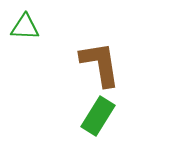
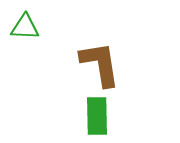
green rectangle: moved 1 px left; rotated 33 degrees counterclockwise
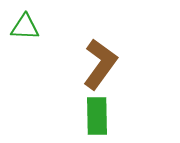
brown L-shape: rotated 45 degrees clockwise
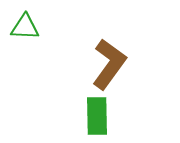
brown L-shape: moved 9 px right
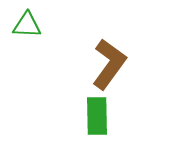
green triangle: moved 2 px right, 2 px up
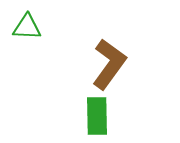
green triangle: moved 2 px down
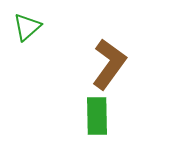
green triangle: rotated 44 degrees counterclockwise
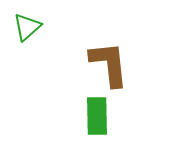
brown L-shape: rotated 42 degrees counterclockwise
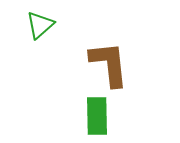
green triangle: moved 13 px right, 2 px up
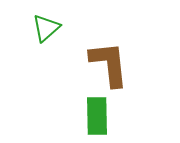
green triangle: moved 6 px right, 3 px down
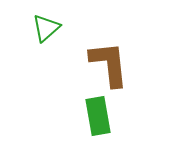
green rectangle: moved 1 px right; rotated 9 degrees counterclockwise
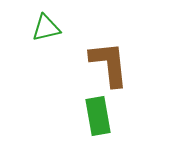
green triangle: rotated 28 degrees clockwise
